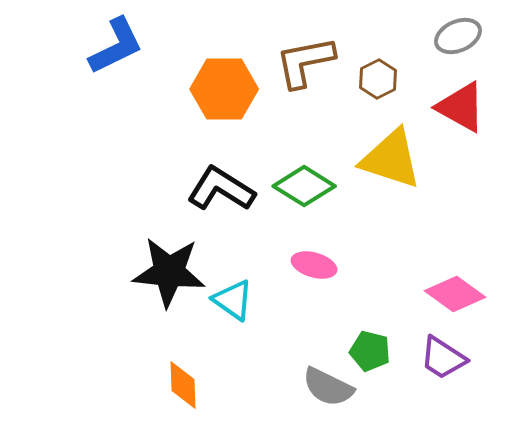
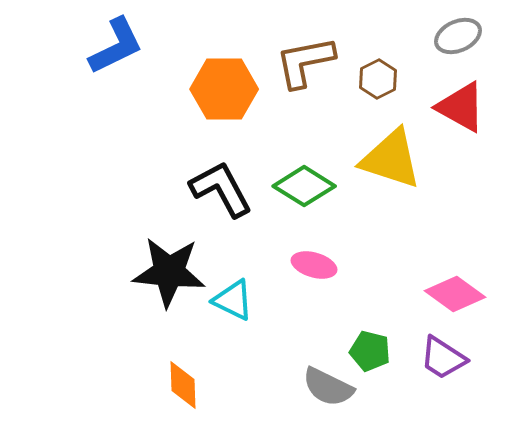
black L-shape: rotated 30 degrees clockwise
cyan triangle: rotated 9 degrees counterclockwise
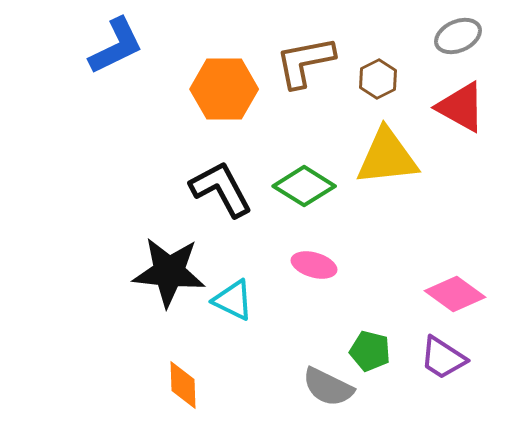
yellow triangle: moved 4 px left, 2 px up; rotated 24 degrees counterclockwise
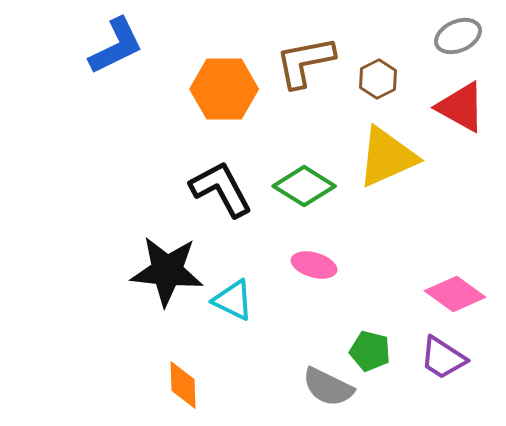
yellow triangle: rotated 18 degrees counterclockwise
black star: moved 2 px left, 1 px up
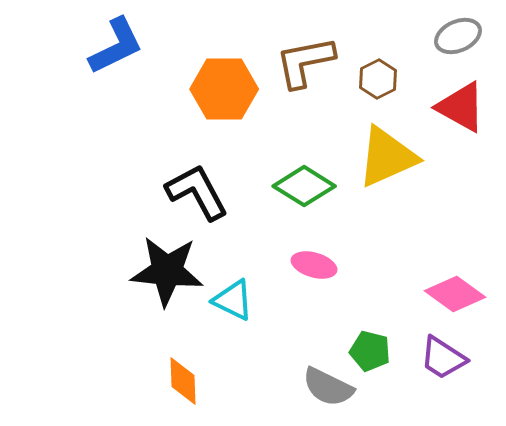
black L-shape: moved 24 px left, 3 px down
orange diamond: moved 4 px up
